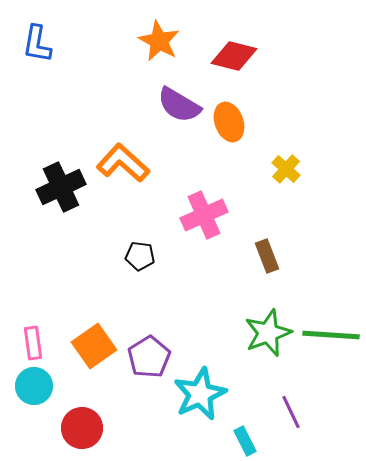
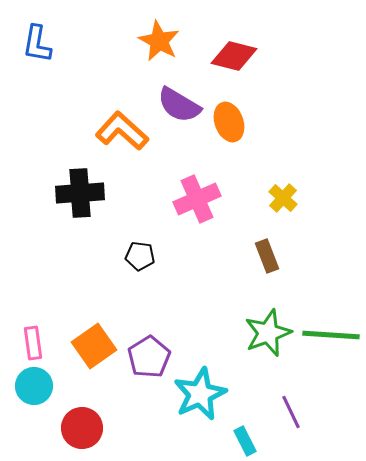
orange L-shape: moved 1 px left, 32 px up
yellow cross: moved 3 px left, 29 px down
black cross: moved 19 px right, 6 px down; rotated 21 degrees clockwise
pink cross: moved 7 px left, 16 px up
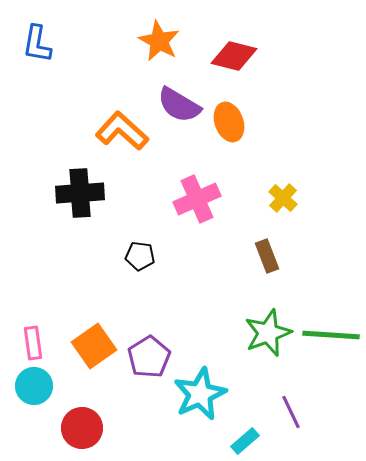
cyan rectangle: rotated 76 degrees clockwise
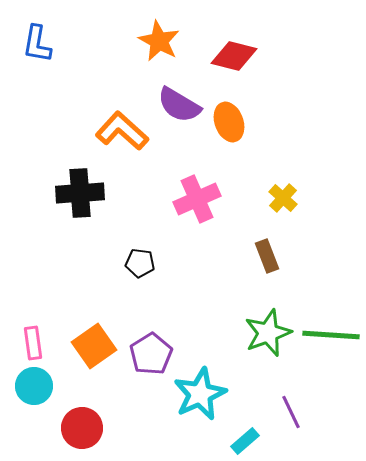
black pentagon: moved 7 px down
purple pentagon: moved 2 px right, 3 px up
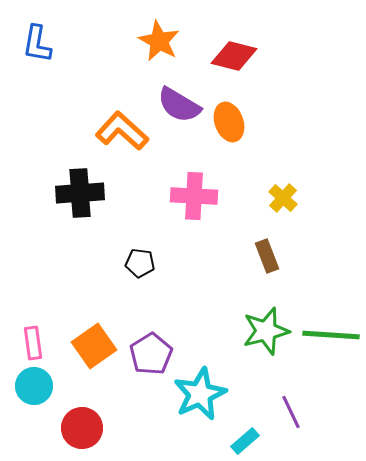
pink cross: moved 3 px left, 3 px up; rotated 27 degrees clockwise
green star: moved 2 px left, 2 px up; rotated 6 degrees clockwise
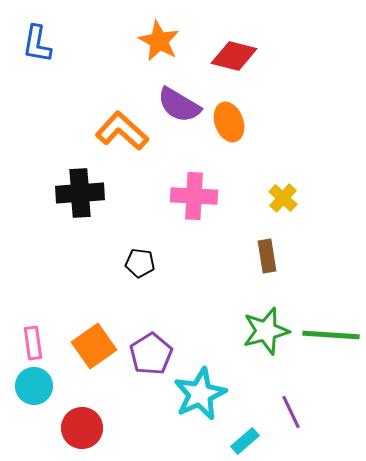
brown rectangle: rotated 12 degrees clockwise
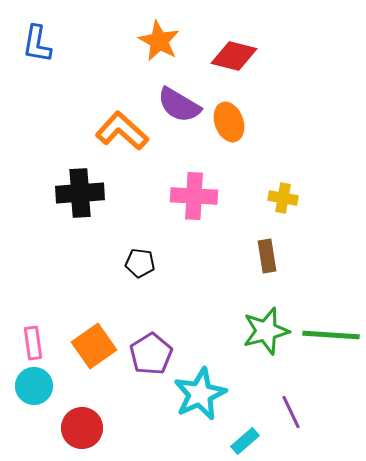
yellow cross: rotated 32 degrees counterclockwise
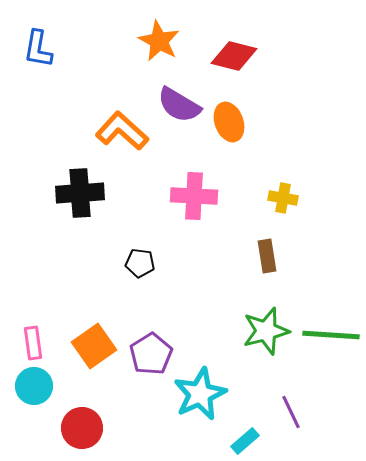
blue L-shape: moved 1 px right, 5 px down
